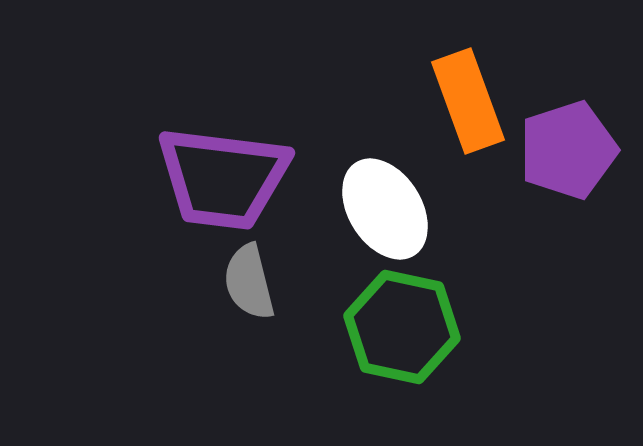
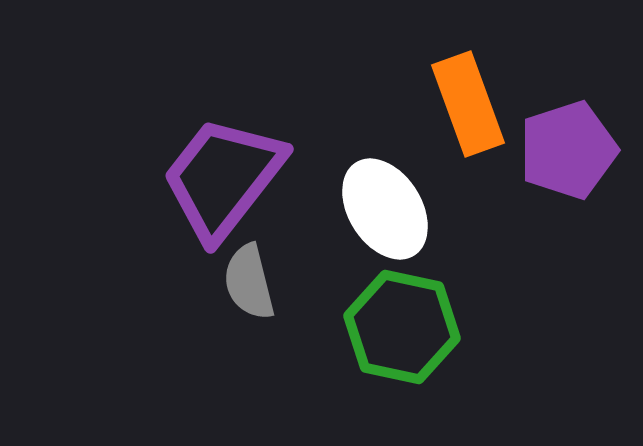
orange rectangle: moved 3 px down
purple trapezoid: rotated 121 degrees clockwise
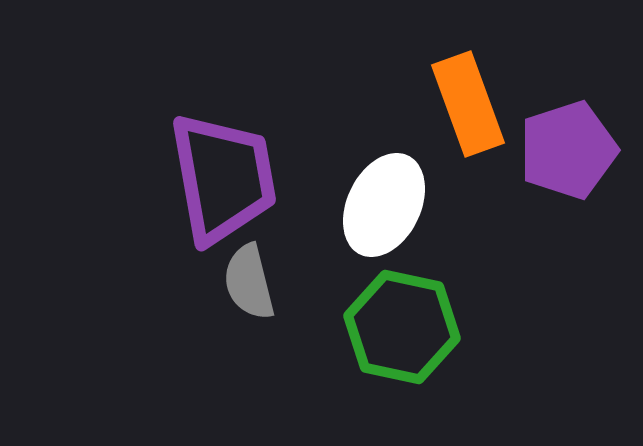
purple trapezoid: rotated 132 degrees clockwise
white ellipse: moved 1 px left, 4 px up; rotated 58 degrees clockwise
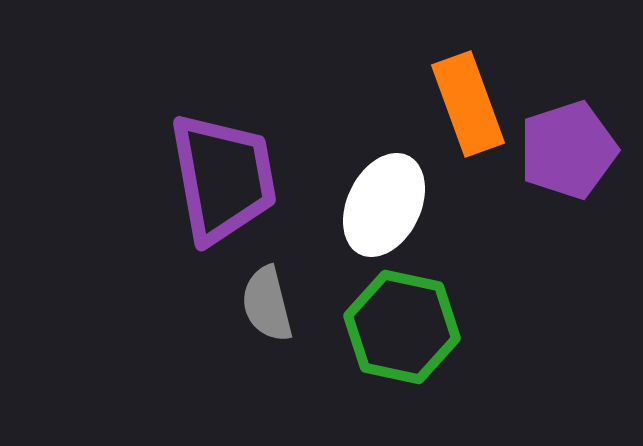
gray semicircle: moved 18 px right, 22 px down
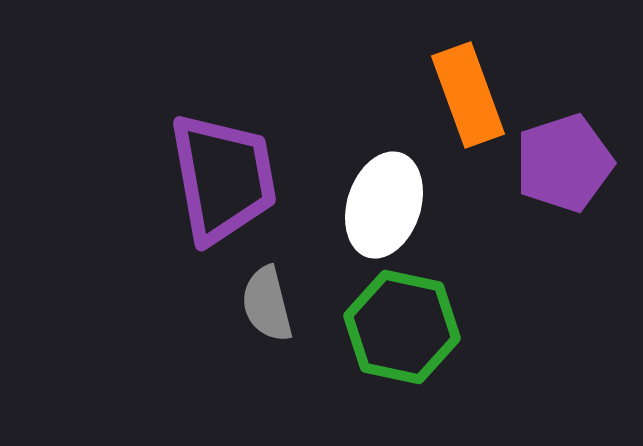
orange rectangle: moved 9 px up
purple pentagon: moved 4 px left, 13 px down
white ellipse: rotated 8 degrees counterclockwise
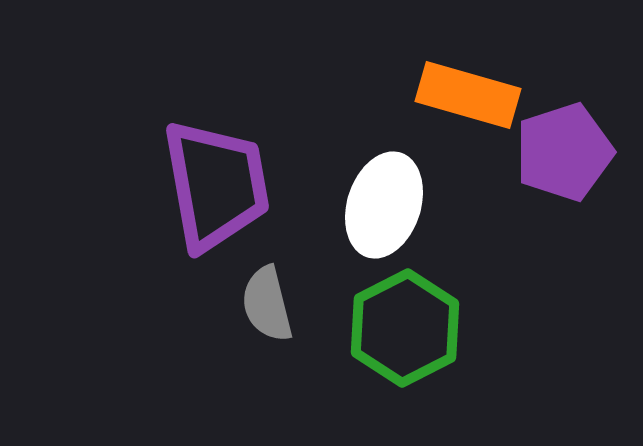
orange rectangle: rotated 54 degrees counterclockwise
purple pentagon: moved 11 px up
purple trapezoid: moved 7 px left, 7 px down
green hexagon: moved 3 px right, 1 px down; rotated 21 degrees clockwise
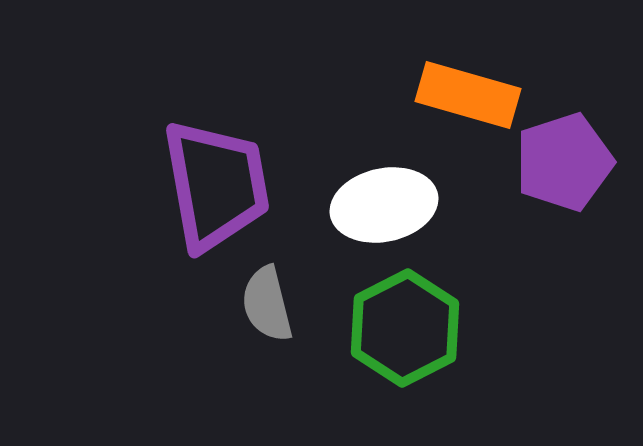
purple pentagon: moved 10 px down
white ellipse: rotated 60 degrees clockwise
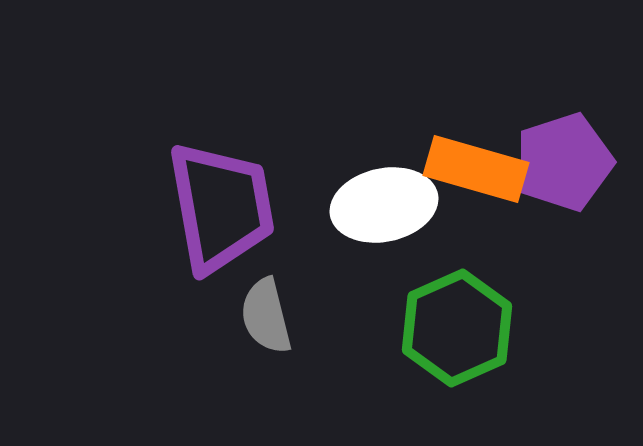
orange rectangle: moved 8 px right, 74 px down
purple trapezoid: moved 5 px right, 22 px down
gray semicircle: moved 1 px left, 12 px down
green hexagon: moved 52 px right; rotated 3 degrees clockwise
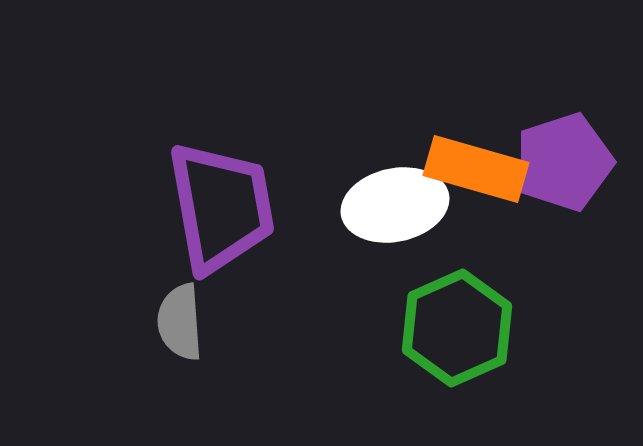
white ellipse: moved 11 px right
gray semicircle: moved 86 px left, 6 px down; rotated 10 degrees clockwise
